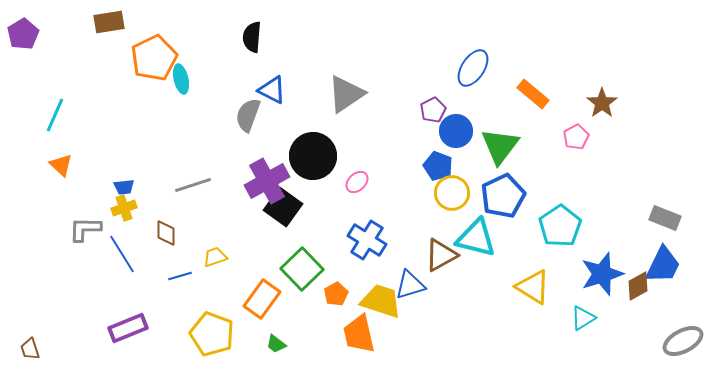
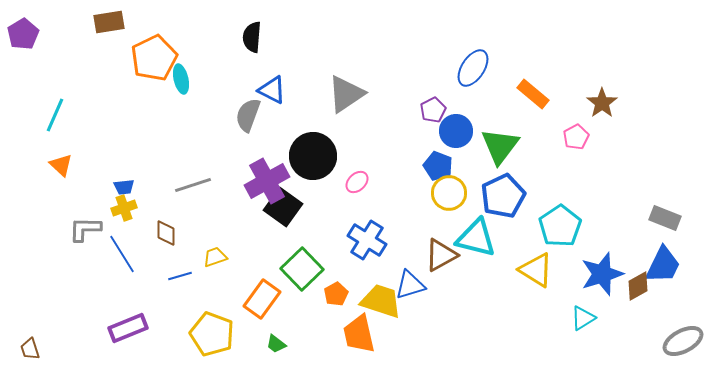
yellow circle at (452, 193): moved 3 px left
yellow triangle at (533, 287): moved 3 px right, 17 px up
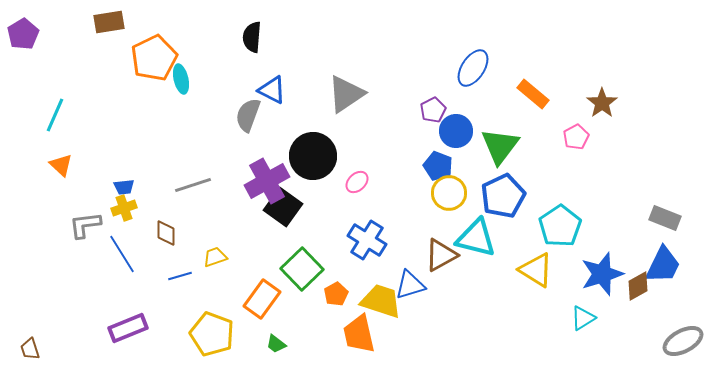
gray L-shape at (85, 229): moved 4 px up; rotated 8 degrees counterclockwise
